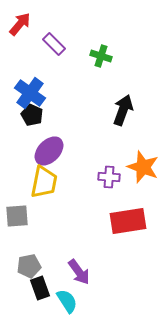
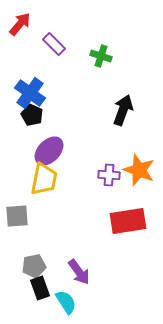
orange star: moved 4 px left, 3 px down
purple cross: moved 2 px up
yellow trapezoid: moved 3 px up
gray pentagon: moved 5 px right
cyan semicircle: moved 1 px left, 1 px down
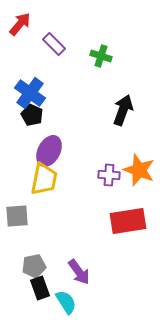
purple ellipse: rotated 16 degrees counterclockwise
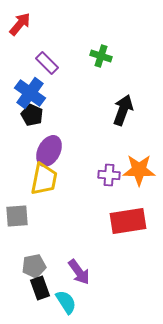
purple rectangle: moved 7 px left, 19 px down
orange star: rotated 20 degrees counterclockwise
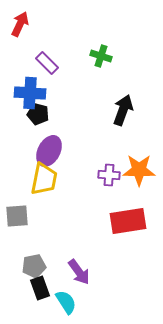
red arrow: rotated 15 degrees counterclockwise
blue cross: rotated 32 degrees counterclockwise
black pentagon: moved 6 px right, 1 px up; rotated 10 degrees counterclockwise
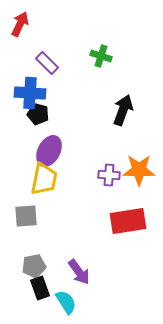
gray square: moved 9 px right
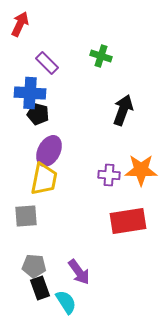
orange star: moved 2 px right
gray pentagon: rotated 15 degrees clockwise
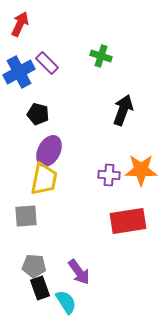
blue cross: moved 11 px left, 21 px up; rotated 32 degrees counterclockwise
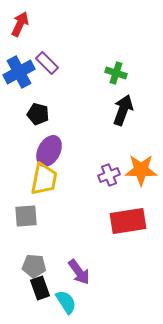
green cross: moved 15 px right, 17 px down
purple cross: rotated 25 degrees counterclockwise
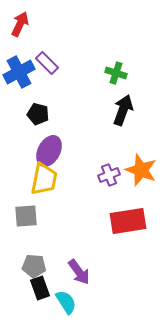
orange star: rotated 20 degrees clockwise
